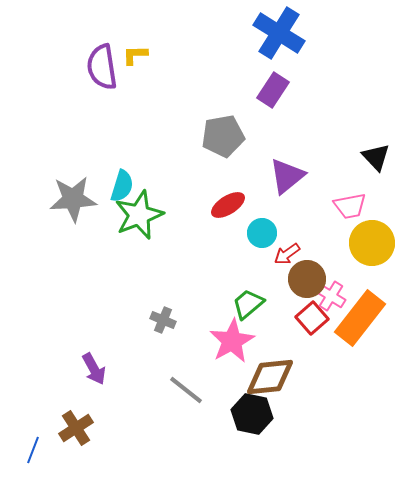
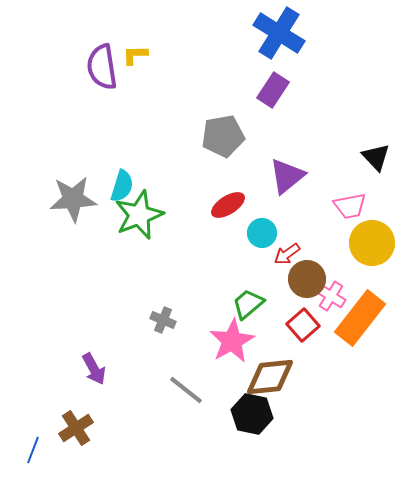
red square: moved 9 px left, 7 px down
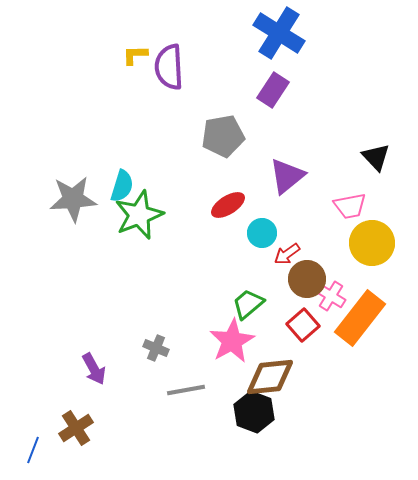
purple semicircle: moved 67 px right; rotated 6 degrees clockwise
gray cross: moved 7 px left, 28 px down
gray line: rotated 48 degrees counterclockwise
black hexagon: moved 2 px right, 2 px up; rotated 9 degrees clockwise
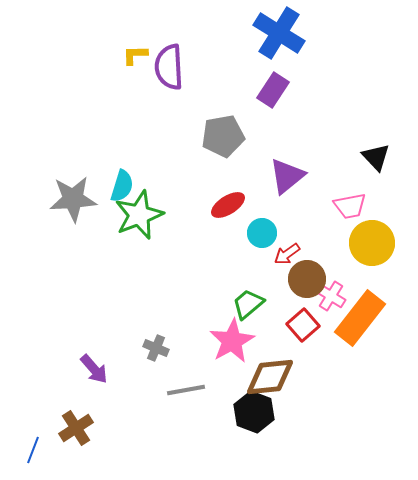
purple arrow: rotated 12 degrees counterclockwise
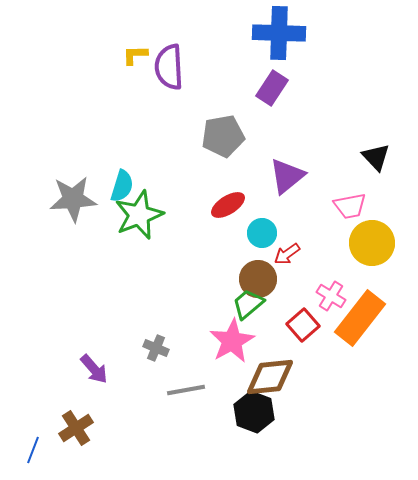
blue cross: rotated 30 degrees counterclockwise
purple rectangle: moved 1 px left, 2 px up
brown circle: moved 49 px left
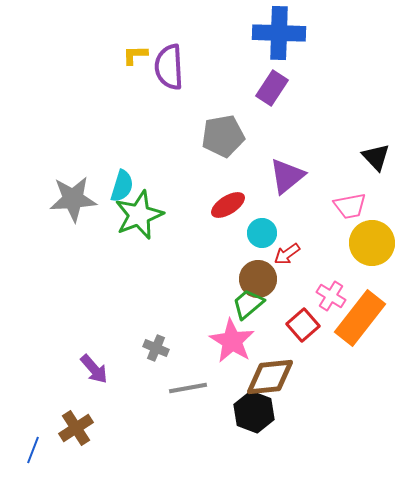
pink star: rotated 12 degrees counterclockwise
gray line: moved 2 px right, 2 px up
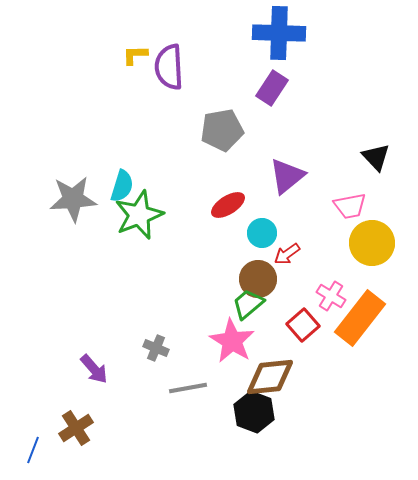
gray pentagon: moved 1 px left, 6 px up
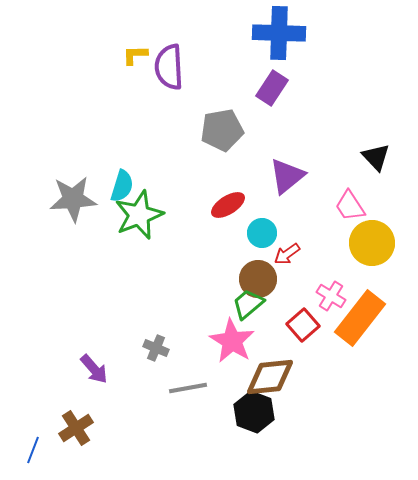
pink trapezoid: rotated 68 degrees clockwise
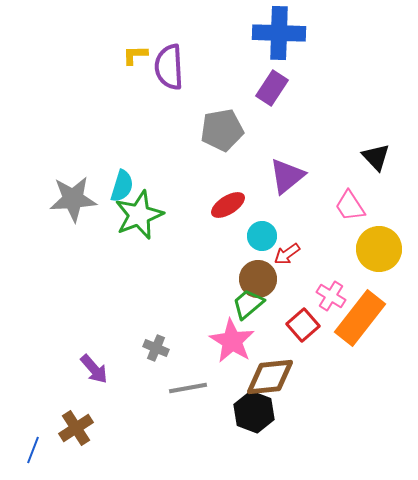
cyan circle: moved 3 px down
yellow circle: moved 7 px right, 6 px down
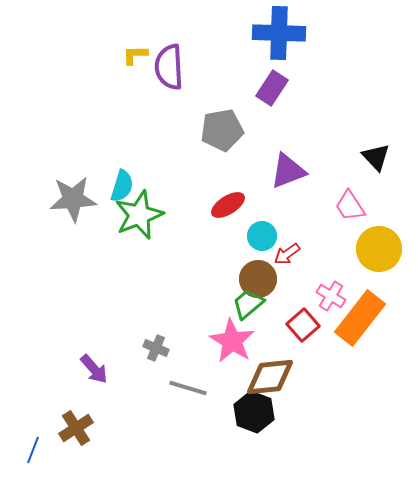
purple triangle: moved 1 px right, 5 px up; rotated 18 degrees clockwise
gray line: rotated 27 degrees clockwise
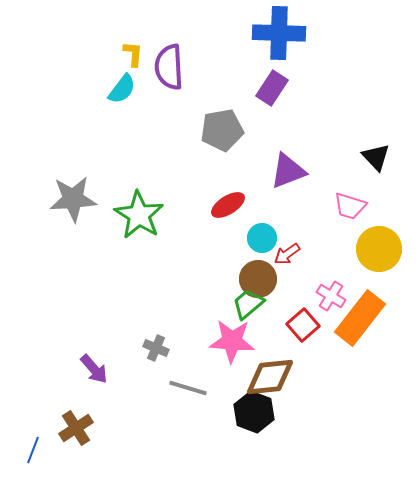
yellow L-shape: moved 2 px left, 1 px up; rotated 96 degrees clockwise
cyan semicircle: moved 97 px up; rotated 20 degrees clockwise
pink trapezoid: rotated 40 degrees counterclockwise
green star: rotated 18 degrees counterclockwise
cyan circle: moved 2 px down
pink star: rotated 27 degrees counterclockwise
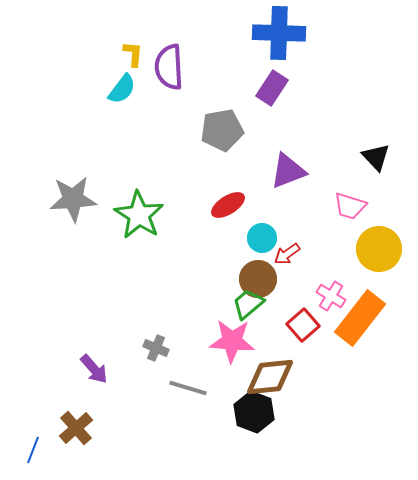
brown cross: rotated 8 degrees counterclockwise
